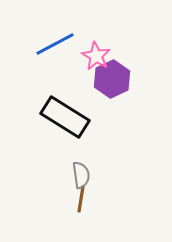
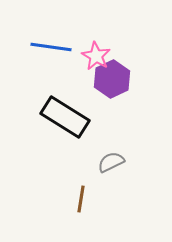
blue line: moved 4 px left, 3 px down; rotated 36 degrees clockwise
gray semicircle: moved 30 px right, 13 px up; rotated 108 degrees counterclockwise
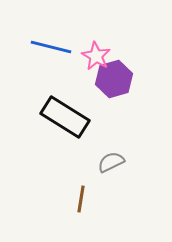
blue line: rotated 6 degrees clockwise
purple hexagon: moved 2 px right; rotated 9 degrees clockwise
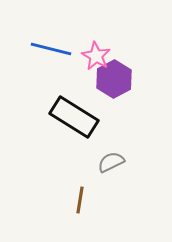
blue line: moved 2 px down
purple hexagon: rotated 12 degrees counterclockwise
black rectangle: moved 9 px right
brown line: moved 1 px left, 1 px down
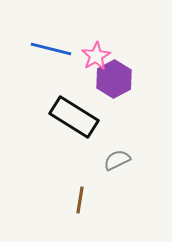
pink star: rotated 12 degrees clockwise
gray semicircle: moved 6 px right, 2 px up
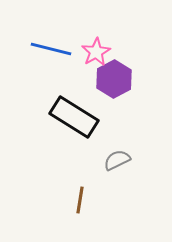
pink star: moved 4 px up
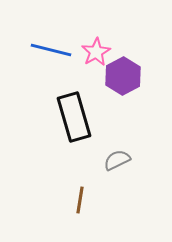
blue line: moved 1 px down
purple hexagon: moved 9 px right, 3 px up
black rectangle: rotated 42 degrees clockwise
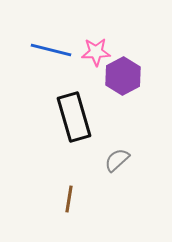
pink star: rotated 28 degrees clockwise
gray semicircle: rotated 16 degrees counterclockwise
brown line: moved 11 px left, 1 px up
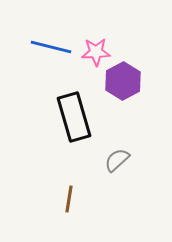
blue line: moved 3 px up
purple hexagon: moved 5 px down
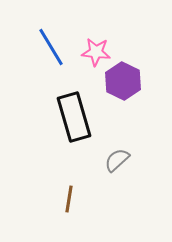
blue line: rotated 45 degrees clockwise
pink star: rotated 8 degrees clockwise
purple hexagon: rotated 6 degrees counterclockwise
